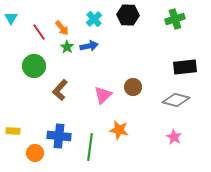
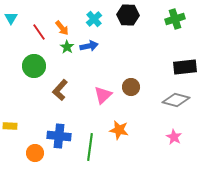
brown circle: moved 2 px left
yellow rectangle: moved 3 px left, 5 px up
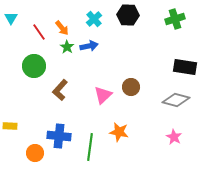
black rectangle: rotated 15 degrees clockwise
orange star: moved 2 px down
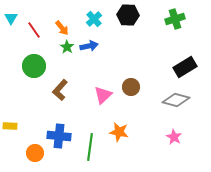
red line: moved 5 px left, 2 px up
black rectangle: rotated 40 degrees counterclockwise
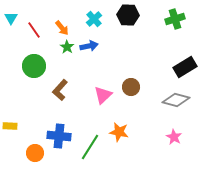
green line: rotated 24 degrees clockwise
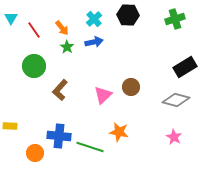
blue arrow: moved 5 px right, 4 px up
green line: rotated 76 degrees clockwise
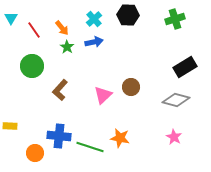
green circle: moved 2 px left
orange star: moved 1 px right, 6 px down
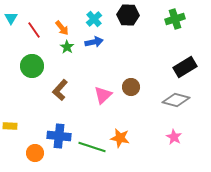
green line: moved 2 px right
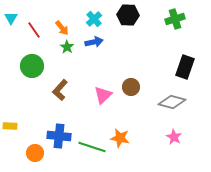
black rectangle: rotated 40 degrees counterclockwise
gray diamond: moved 4 px left, 2 px down
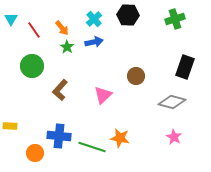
cyan triangle: moved 1 px down
brown circle: moved 5 px right, 11 px up
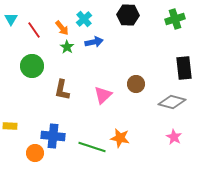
cyan cross: moved 10 px left
black rectangle: moved 1 px left, 1 px down; rotated 25 degrees counterclockwise
brown circle: moved 8 px down
brown L-shape: moved 2 px right; rotated 30 degrees counterclockwise
blue cross: moved 6 px left
